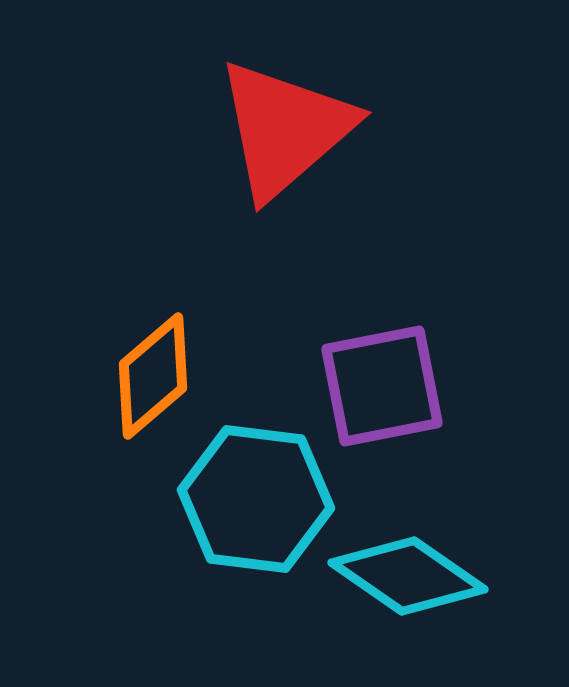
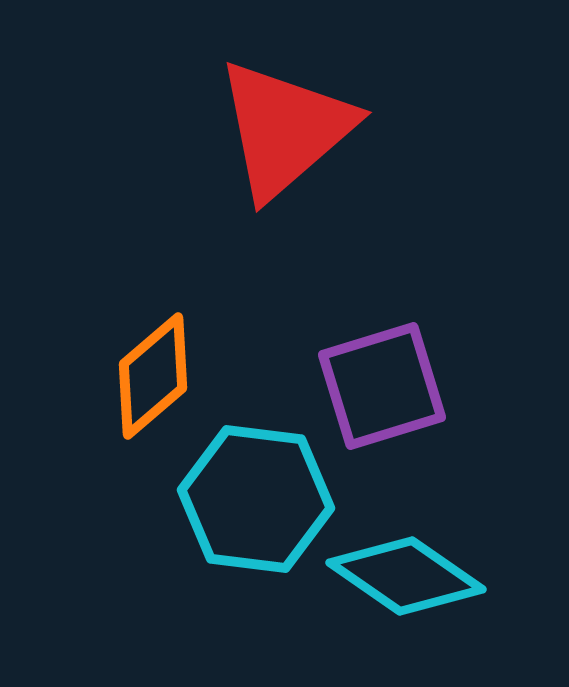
purple square: rotated 6 degrees counterclockwise
cyan diamond: moved 2 px left
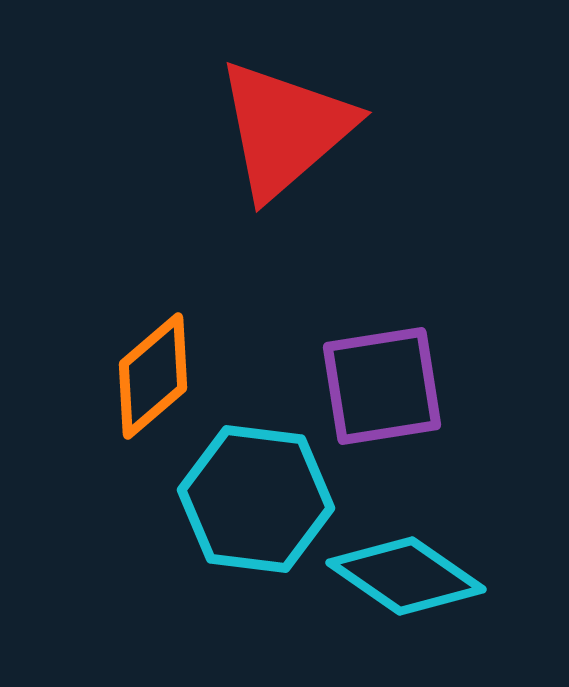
purple square: rotated 8 degrees clockwise
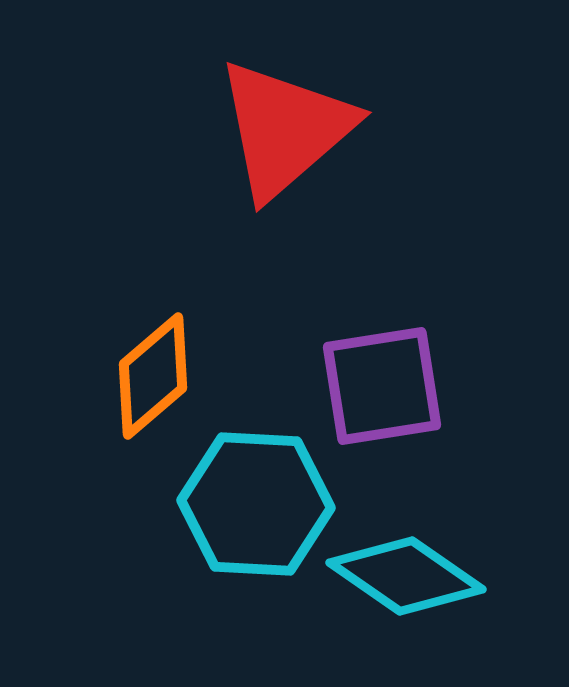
cyan hexagon: moved 5 px down; rotated 4 degrees counterclockwise
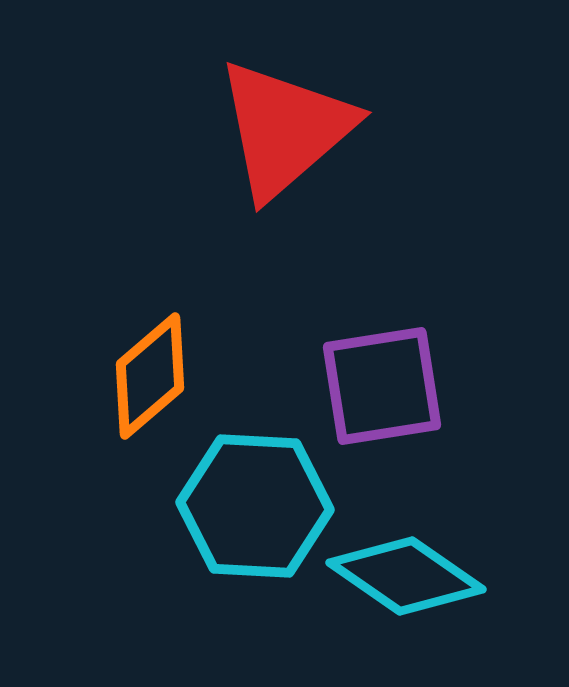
orange diamond: moved 3 px left
cyan hexagon: moved 1 px left, 2 px down
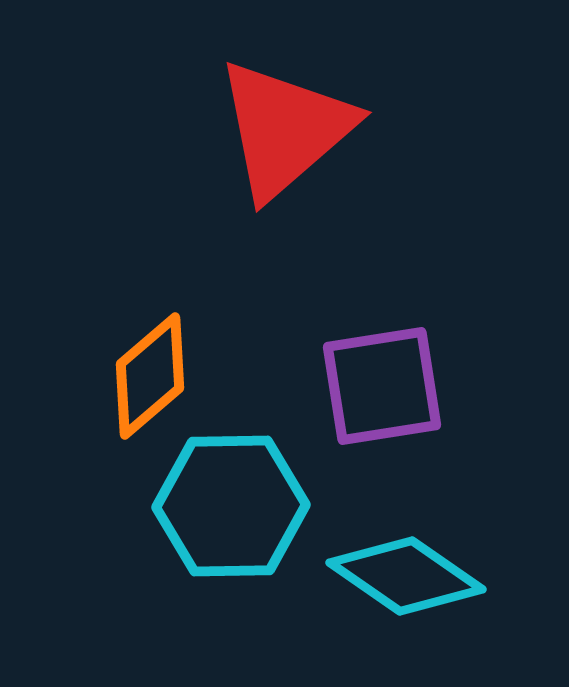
cyan hexagon: moved 24 px left; rotated 4 degrees counterclockwise
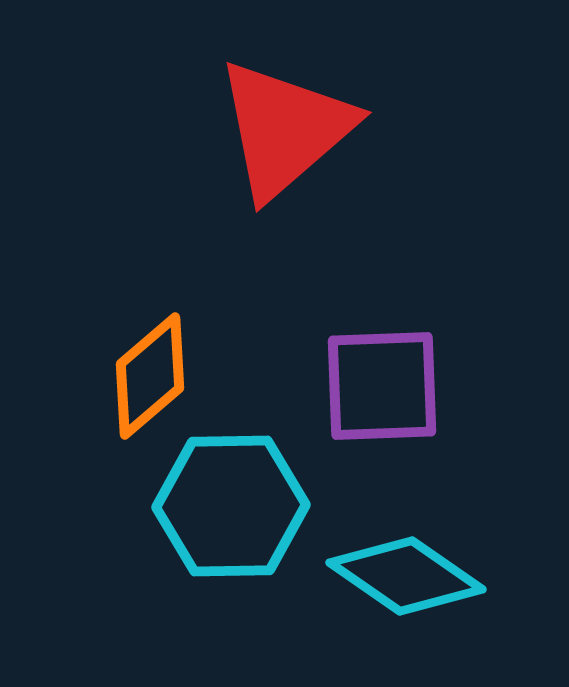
purple square: rotated 7 degrees clockwise
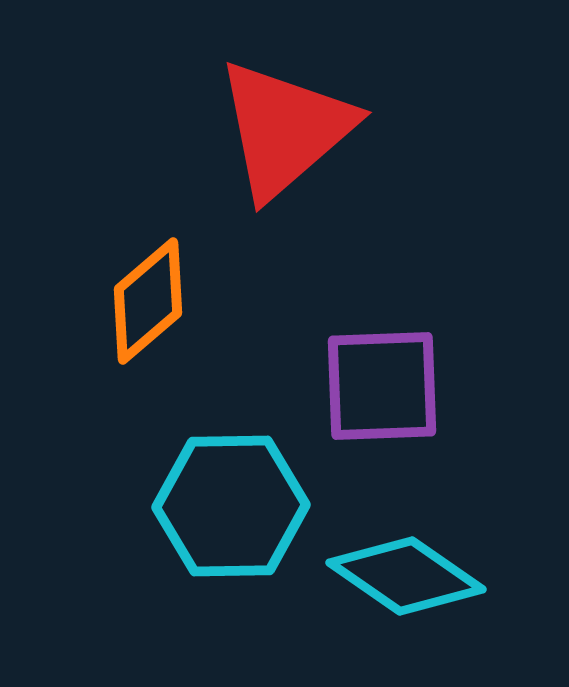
orange diamond: moved 2 px left, 75 px up
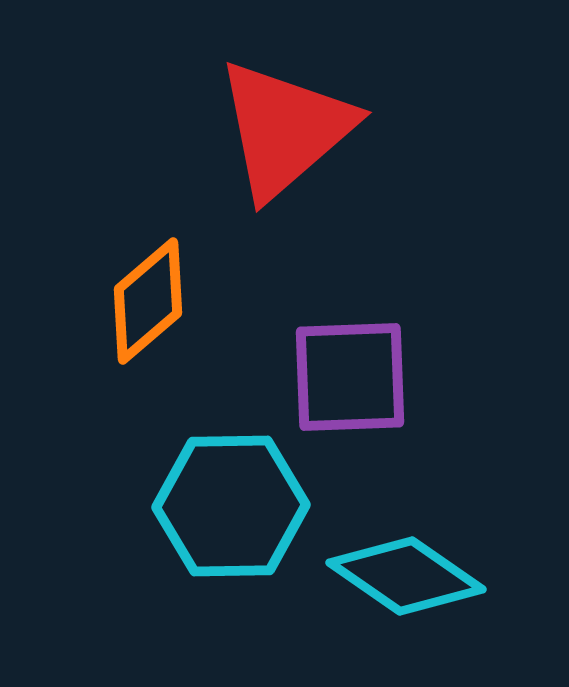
purple square: moved 32 px left, 9 px up
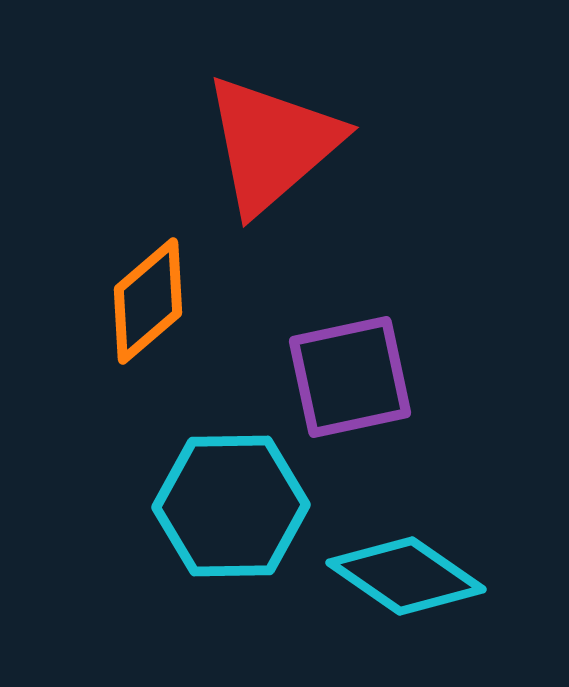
red triangle: moved 13 px left, 15 px down
purple square: rotated 10 degrees counterclockwise
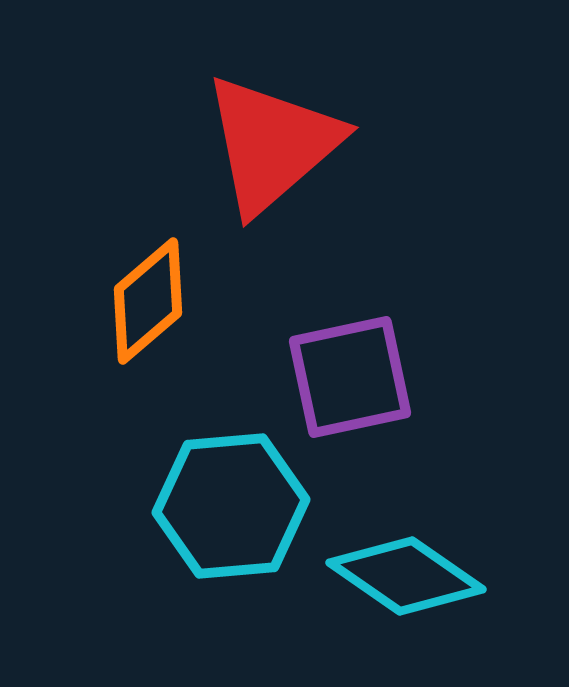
cyan hexagon: rotated 4 degrees counterclockwise
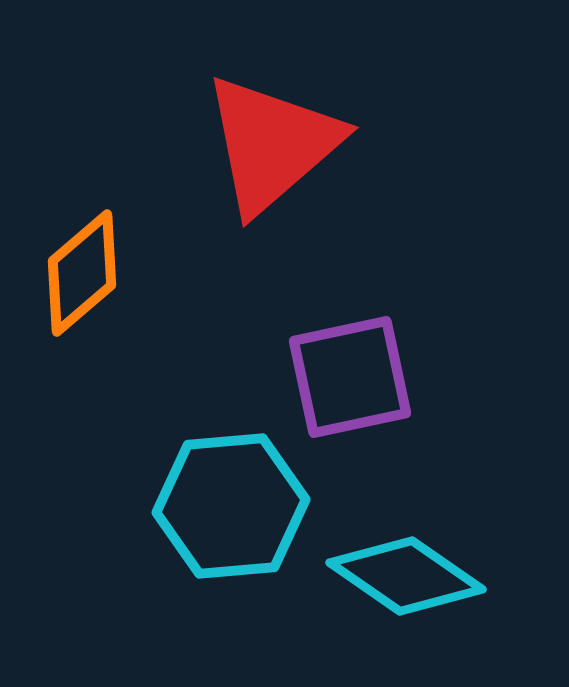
orange diamond: moved 66 px left, 28 px up
